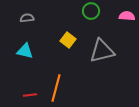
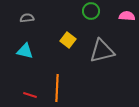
orange line: moved 1 px right; rotated 12 degrees counterclockwise
red line: rotated 24 degrees clockwise
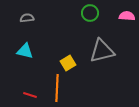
green circle: moved 1 px left, 2 px down
yellow square: moved 23 px down; rotated 21 degrees clockwise
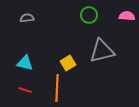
green circle: moved 1 px left, 2 px down
cyan triangle: moved 12 px down
red line: moved 5 px left, 5 px up
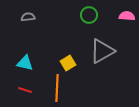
gray semicircle: moved 1 px right, 1 px up
gray triangle: rotated 16 degrees counterclockwise
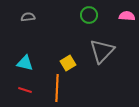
gray triangle: rotated 16 degrees counterclockwise
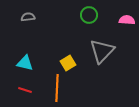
pink semicircle: moved 4 px down
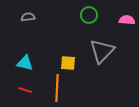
yellow square: rotated 35 degrees clockwise
